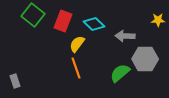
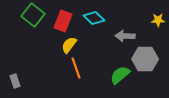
cyan diamond: moved 6 px up
yellow semicircle: moved 8 px left, 1 px down
green semicircle: moved 2 px down
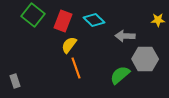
cyan diamond: moved 2 px down
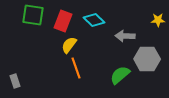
green square: rotated 30 degrees counterclockwise
gray hexagon: moved 2 px right
